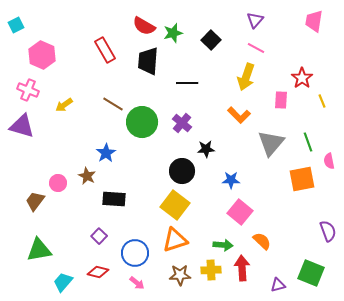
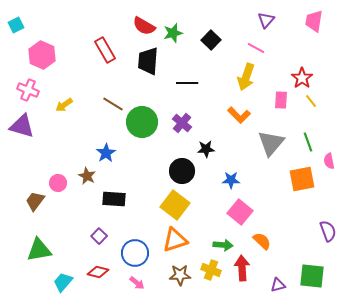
purple triangle at (255, 20): moved 11 px right
yellow line at (322, 101): moved 11 px left; rotated 16 degrees counterclockwise
yellow cross at (211, 270): rotated 24 degrees clockwise
green square at (311, 273): moved 1 px right, 3 px down; rotated 16 degrees counterclockwise
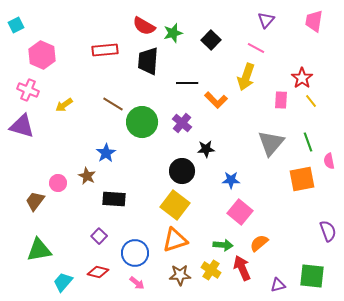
red rectangle at (105, 50): rotated 65 degrees counterclockwise
orange L-shape at (239, 115): moved 23 px left, 15 px up
orange semicircle at (262, 241): moved 3 px left, 2 px down; rotated 84 degrees counterclockwise
red arrow at (242, 268): rotated 20 degrees counterclockwise
yellow cross at (211, 270): rotated 12 degrees clockwise
